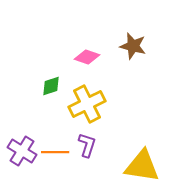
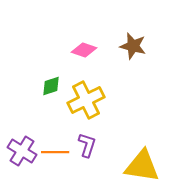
pink diamond: moved 3 px left, 7 px up
yellow cross: moved 1 px left, 4 px up
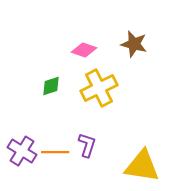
brown star: moved 1 px right, 2 px up
yellow cross: moved 13 px right, 12 px up
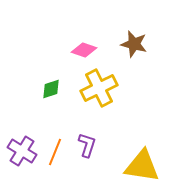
green diamond: moved 3 px down
orange line: rotated 68 degrees counterclockwise
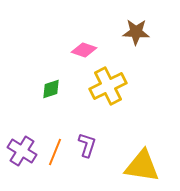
brown star: moved 2 px right, 12 px up; rotated 12 degrees counterclockwise
yellow cross: moved 9 px right, 2 px up
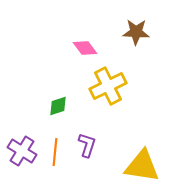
pink diamond: moved 1 px right, 2 px up; rotated 35 degrees clockwise
green diamond: moved 7 px right, 17 px down
orange line: rotated 16 degrees counterclockwise
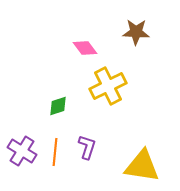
purple L-shape: moved 2 px down
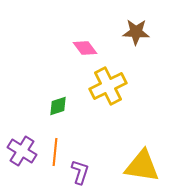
purple L-shape: moved 7 px left, 25 px down
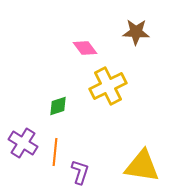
purple cross: moved 1 px right, 8 px up
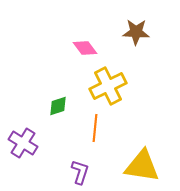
orange line: moved 40 px right, 24 px up
